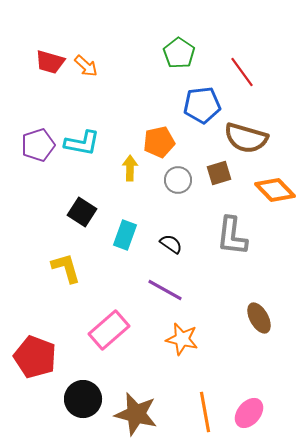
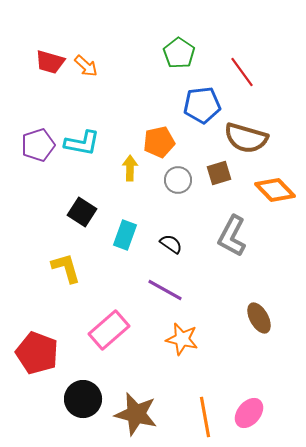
gray L-shape: rotated 21 degrees clockwise
red pentagon: moved 2 px right, 4 px up
orange line: moved 5 px down
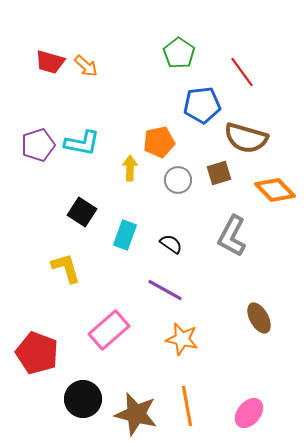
orange line: moved 18 px left, 11 px up
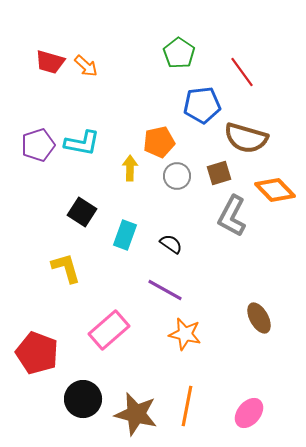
gray circle: moved 1 px left, 4 px up
gray L-shape: moved 20 px up
orange star: moved 3 px right, 5 px up
orange line: rotated 21 degrees clockwise
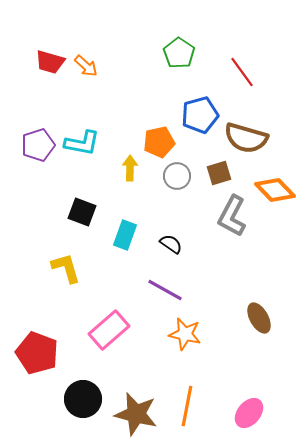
blue pentagon: moved 2 px left, 10 px down; rotated 9 degrees counterclockwise
black square: rotated 12 degrees counterclockwise
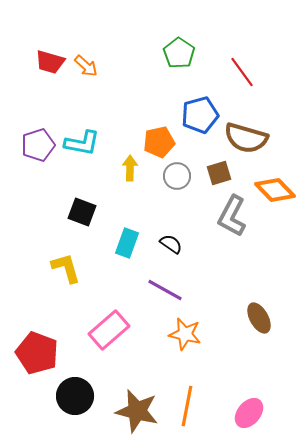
cyan rectangle: moved 2 px right, 8 px down
black circle: moved 8 px left, 3 px up
brown star: moved 1 px right, 3 px up
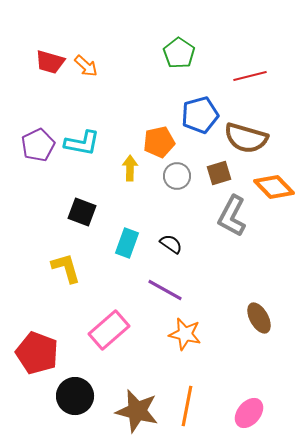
red line: moved 8 px right, 4 px down; rotated 68 degrees counterclockwise
purple pentagon: rotated 8 degrees counterclockwise
orange diamond: moved 1 px left, 3 px up
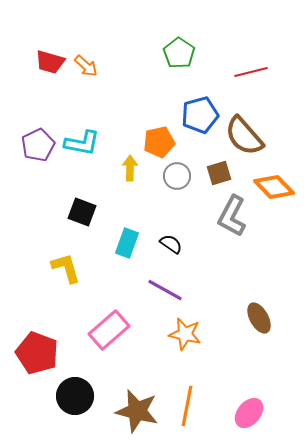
red line: moved 1 px right, 4 px up
brown semicircle: moved 2 px left, 2 px up; rotated 33 degrees clockwise
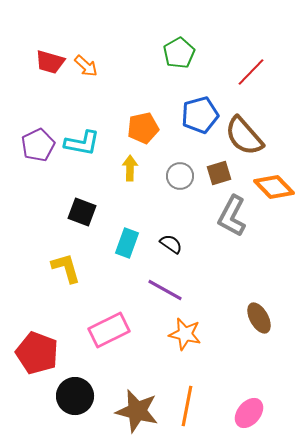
green pentagon: rotated 8 degrees clockwise
red line: rotated 32 degrees counterclockwise
orange pentagon: moved 16 px left, 14 px up
gray circle: moved 3 px right
pink rectangle: rotated 15 degrees clockwise
